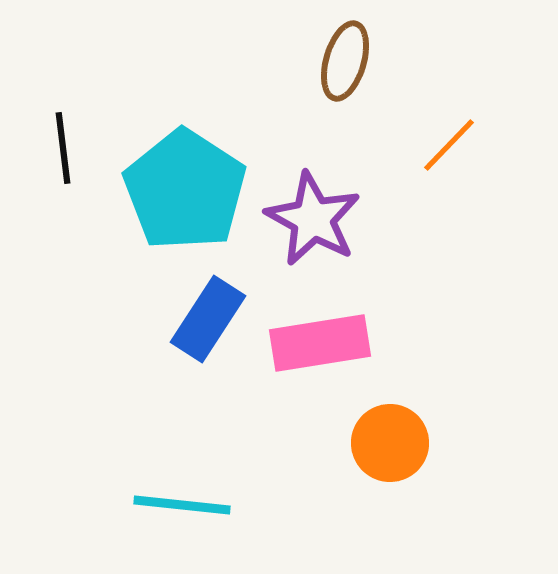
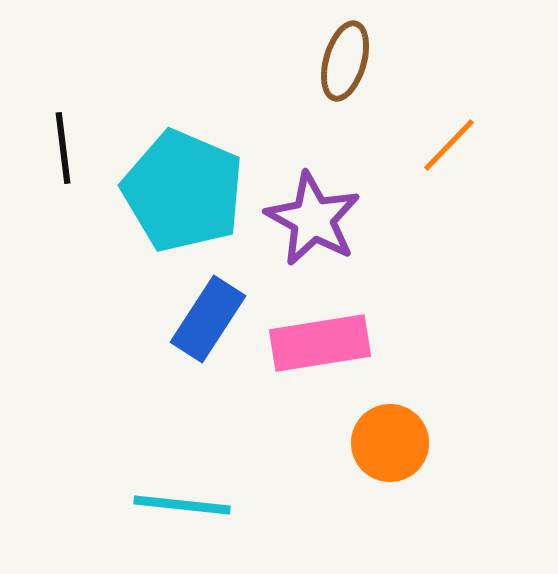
cyan pentagon: moved 2 px left, 1 px down; rotated 10 degrees counterclockwise
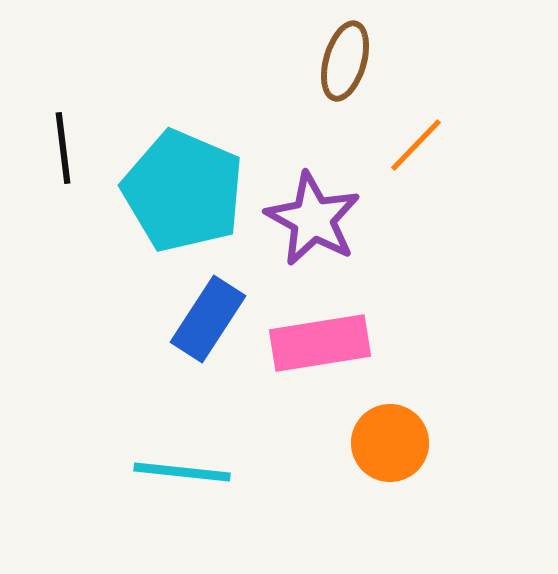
orange line: moved 33 px left
cyan line: moved 33 px up
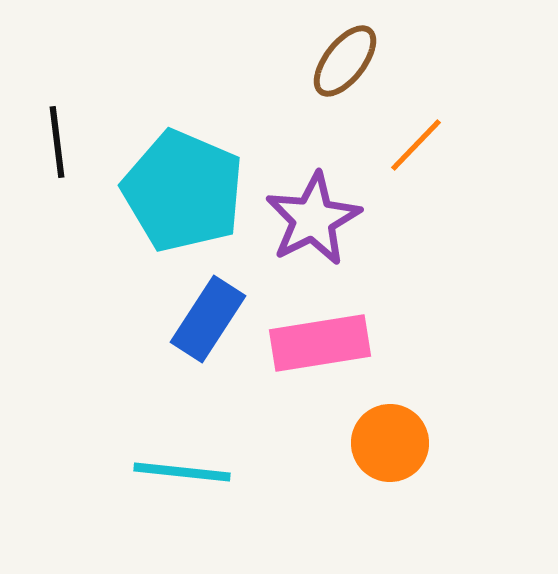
brown ellipse: rotated 22 degrees clockwise
black line: moved 6 px left, 6 px up
purple star: rotated 16 degrees clockwise
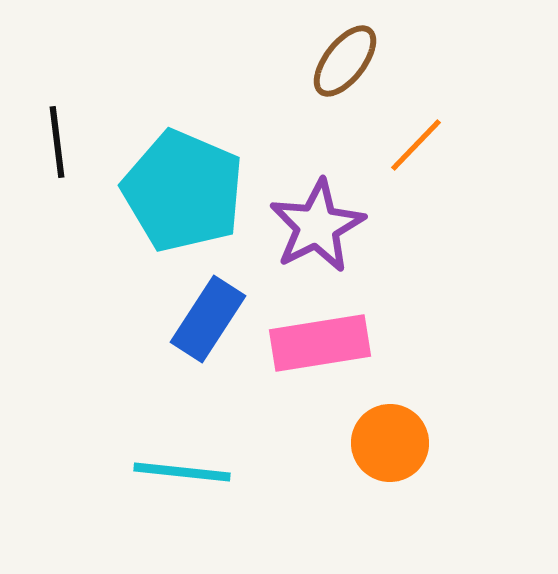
purple star: moved 4 px right, 7 px down
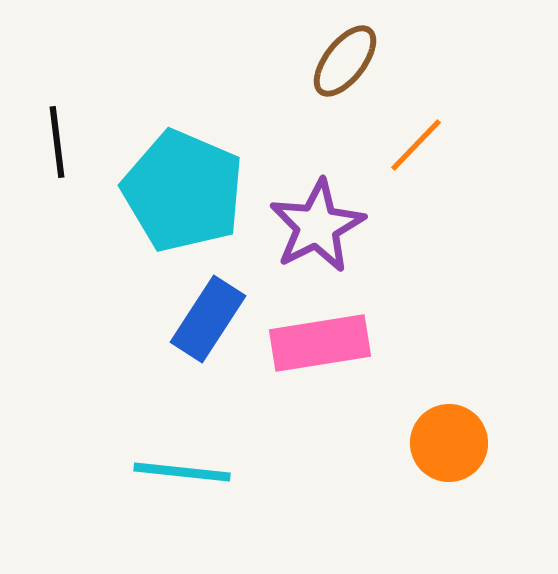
orange circle: moved 59 px right
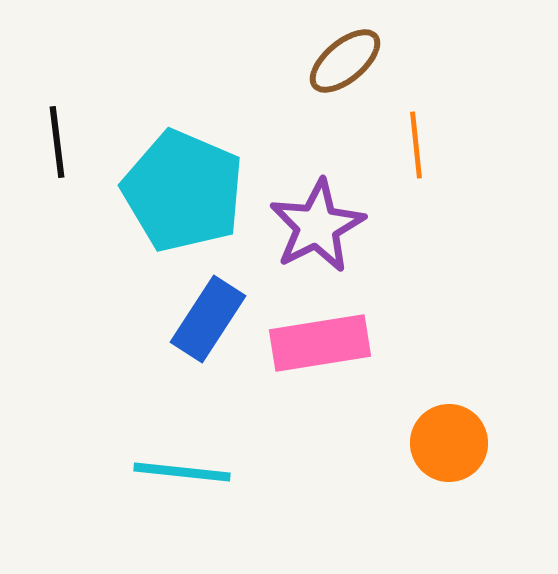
brown ellipse: rotated 12 degrees clockwise
orange line: rotated 50 degrees counterclockwise
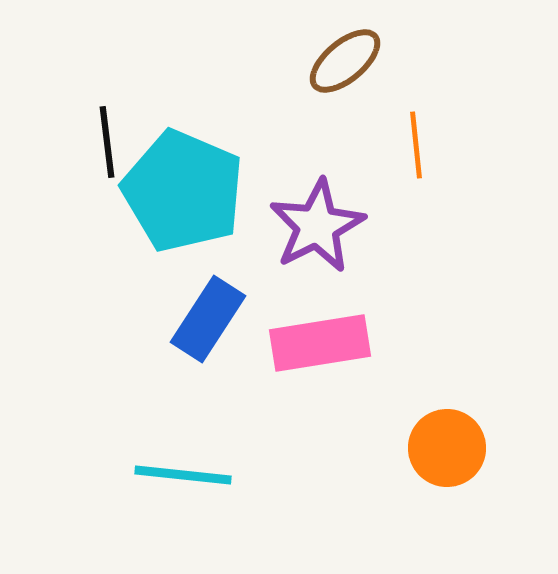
black line: moved 50 px right
orange circle: moved 2 px left, 5 px down
cyan line: moved 1 px right, 3 px down
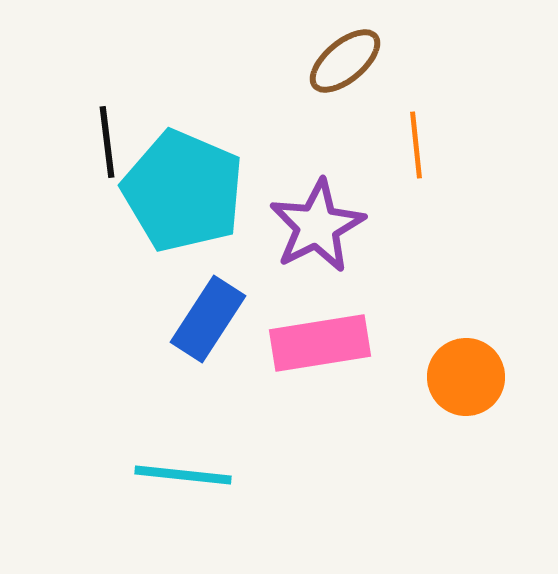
orange circle: moved 19 px right, 71 px up
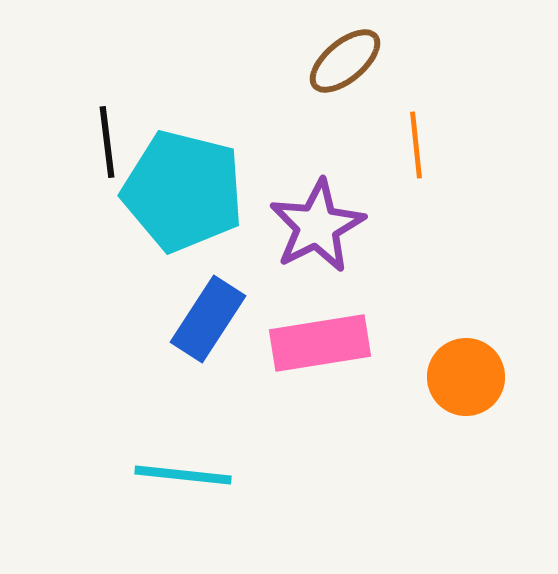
cyan pentagon: rotated 9 degrees counterclockwise
